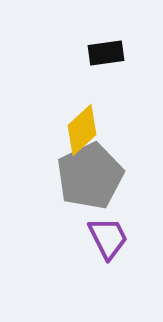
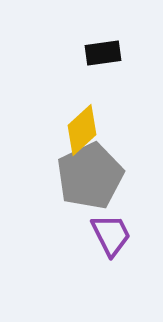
black rectangle: moved 3 px left
purple trapezoid: moved 3 px right, 3 px up
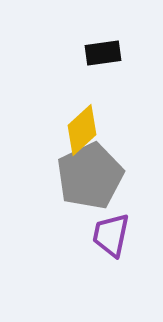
purple trapezoid: rotated 141 degrees counterclockwise
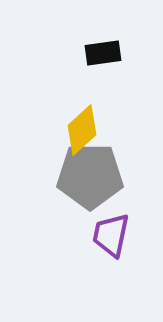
gray pentagon: rotated 26 degrees clockwise
